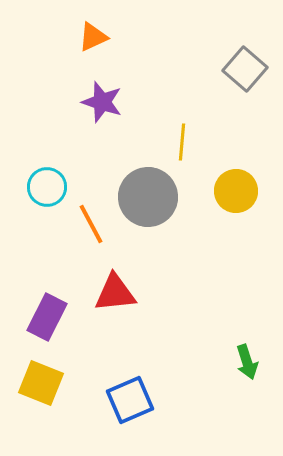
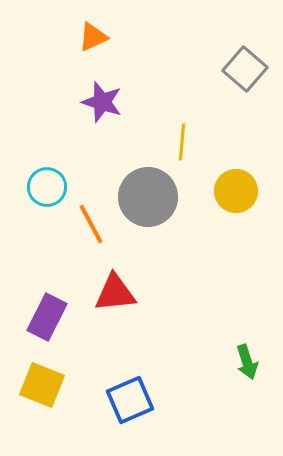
yellow square: moved 1 px right, 2 px down
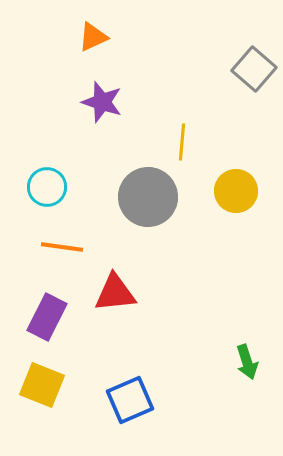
gray square: moved 9 px right
orange line: moved 29 px left, 23 px down; rotated 54 degrees counterclockwise
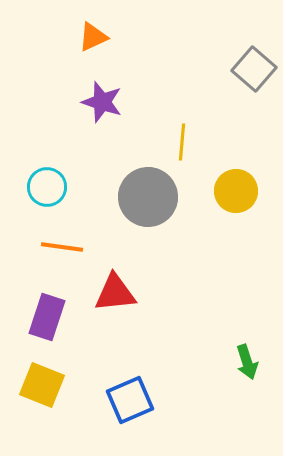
purple rectangle: rotated 9 degrees counterclockwise
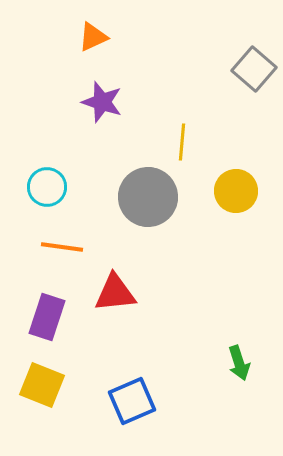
green arrow: moved 8 px left, 1 px down
blue square: moved 2 px right, 1 px down
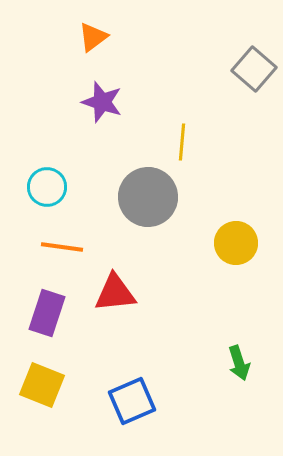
orange triangle: rotated 12 degrees counterclockwise
yellow circle: moved 52 px down
purple rectangle: moved 4 px up
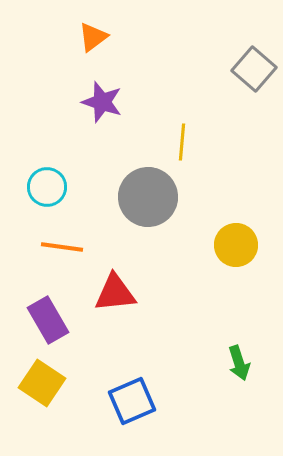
yellow circle: moved 2 px down
purple rectangle: moved 1 px right, 7 px down; rotated 48 degrees counterclockwise
yellow square: moved 2 px up; rotated 12 degrees clockwise
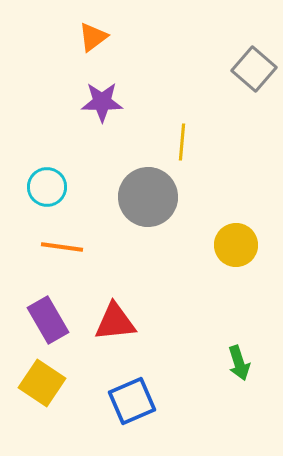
purple star: rotated 18 degrees counterclockwise
red triangle: moved 29 px down
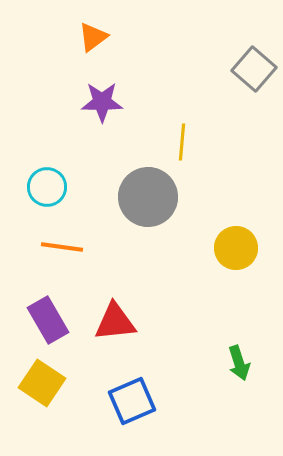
yellow circle: moved 3 px down
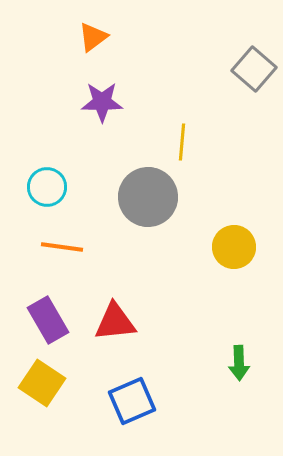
yellow circle: moved 2 px left, 1 px up
green arrow: rotated 16 degrees clockwise
